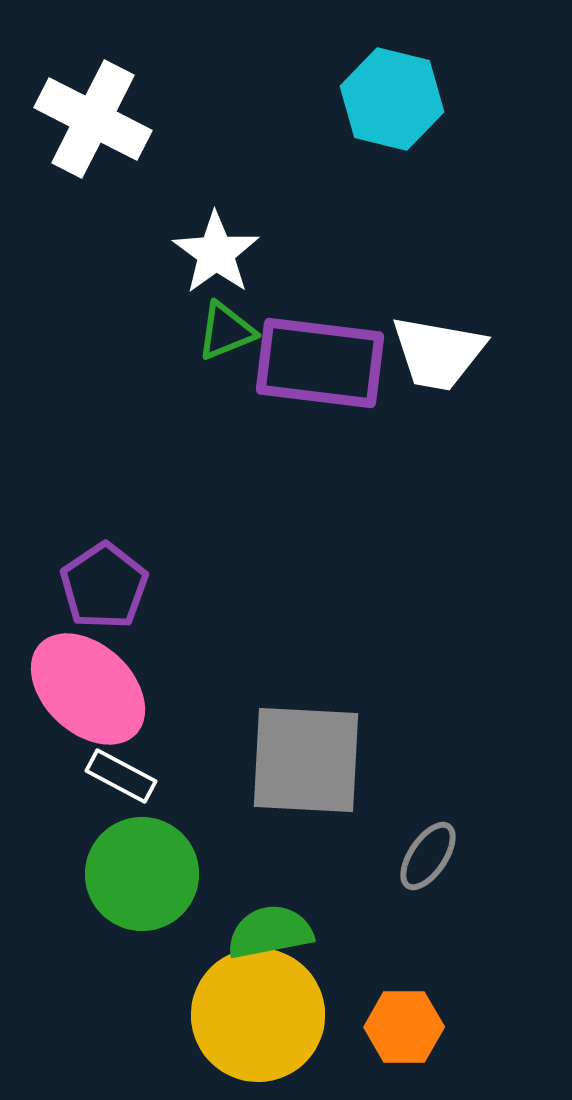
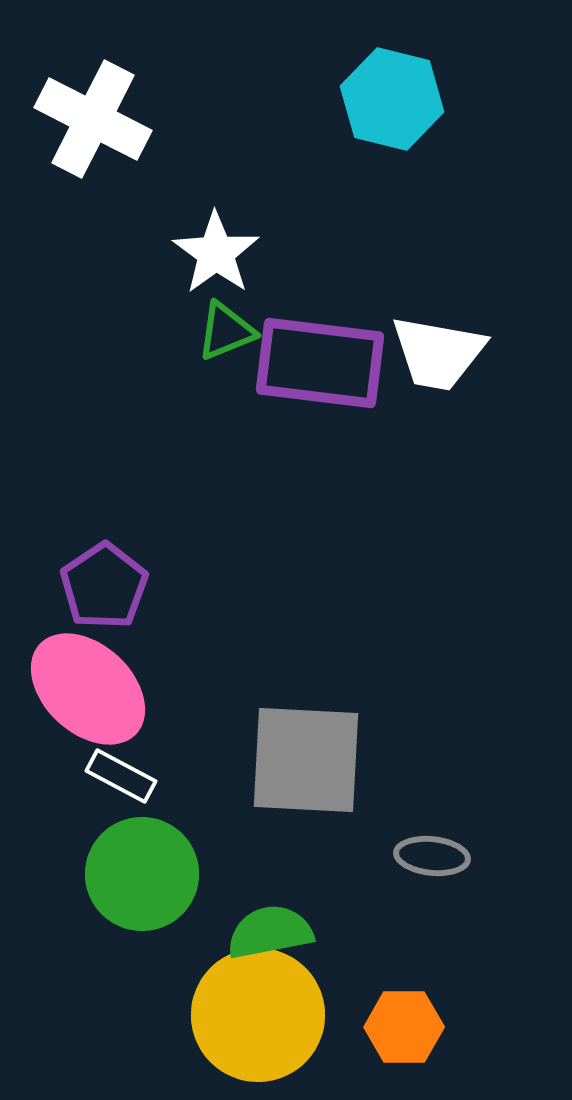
gray ellipse: moved 4 px right; rotated 62 degrees clockwise
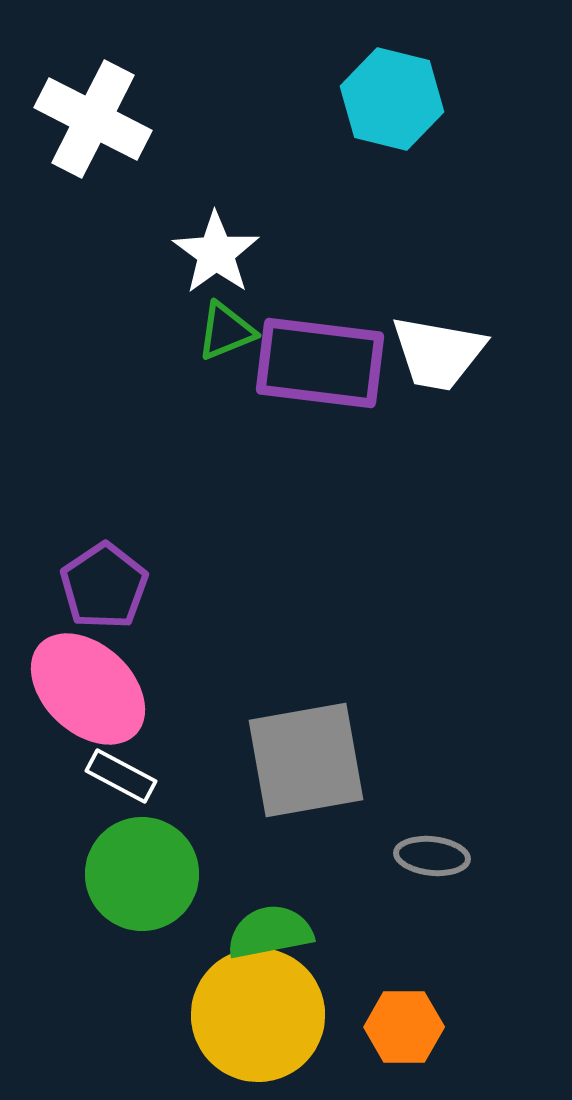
gray square: rotated 13 degrees counterclockwise
